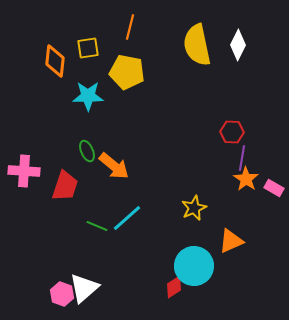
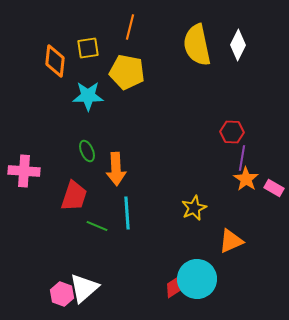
orange arrow: moved 2 px right, 3 px down; rotated 48 degrees clockwise
red trapezoid: moved 9 px right, 10 px down
cyan line: moved 5 px up; rotated 52 degrees counterclockwise
cyan circle: moved 3 px right, 13 px down
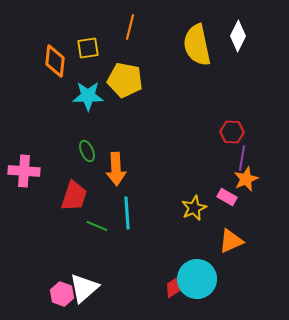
white diamond: moved 9 px up
yellow pentagon: moved 2 px left, 8 px down
orange star: rotated 15 degrees clockwise
pink rectangle: moved 47 px left, 9 px down
